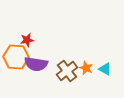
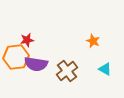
orange hexagon: rotated 10 degrees counterclockwise
orange star: moved 7 px right, 27 px up
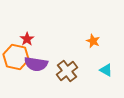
red star: moved 1 px up; rotated 24 degrees counterclockwise
orange hexagon: rotated 20 degrees clockwise
cyan triangle: moved 1 px right, 1 px down
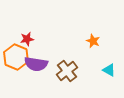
red star: rotated 24 degrees clockwise
orange hexagon: rotated 10 degrees clockwise
cyan triangle: moved 3 px right
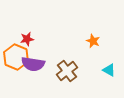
purple semicircle: moved 3 px left
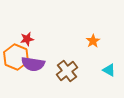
orange star: rotated 16 degrees clockwise
